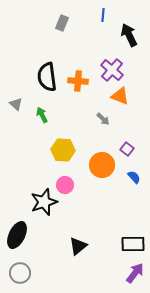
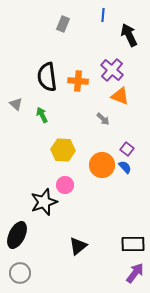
gray rectangle: moved 1 px right, 1 px down
blue semicircle: moved 9 px left, 10 px up
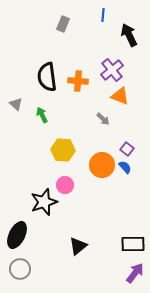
purple cross: rotated 10 degrees clockwise
gray circle: moved 4 px up
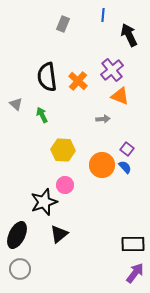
orange cross: rotated 36 degrees clockwise
gray arrow: rotated 48 degrees counterclockwise
black triangle: moved 19 px left, 12 px up
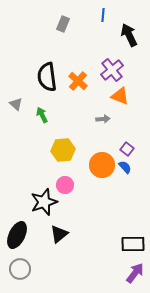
yellow hexagon: rotated 10 degrees counterclockwise
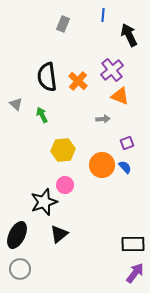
purple square: moved 6 px up; rotated 32 degrees clockwise
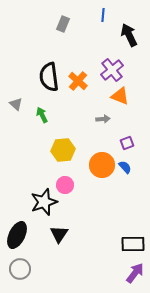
black semicircle: moved 2 px right
black triangle: rotated 18 degrees counterclockwise
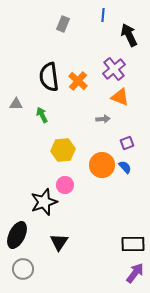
purple cross: moved 2 px right, 1 px up
orange triangle: moved 1 px down
gray triangle: rotated 40 degrees counterclockwise
black triangle: moved 8 px down
gray circle: moved 3 px right
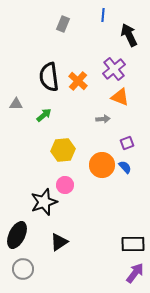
green arrow: moved 2 px right; rotated 77 degrees clockwise
black triangle: rotated 24 degrees clockwise
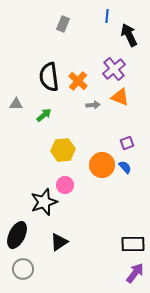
blue line: moved 4 px right, 1 px down
gray arrow: moved 10 px left, 14 px up
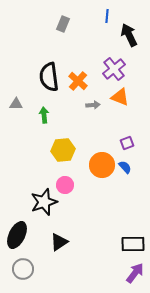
green arrow: rotated 56 degrees counterclockwise
